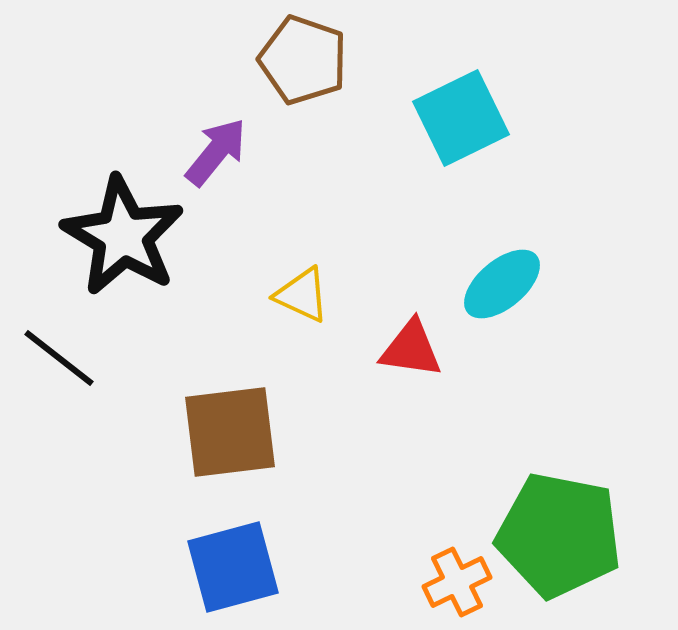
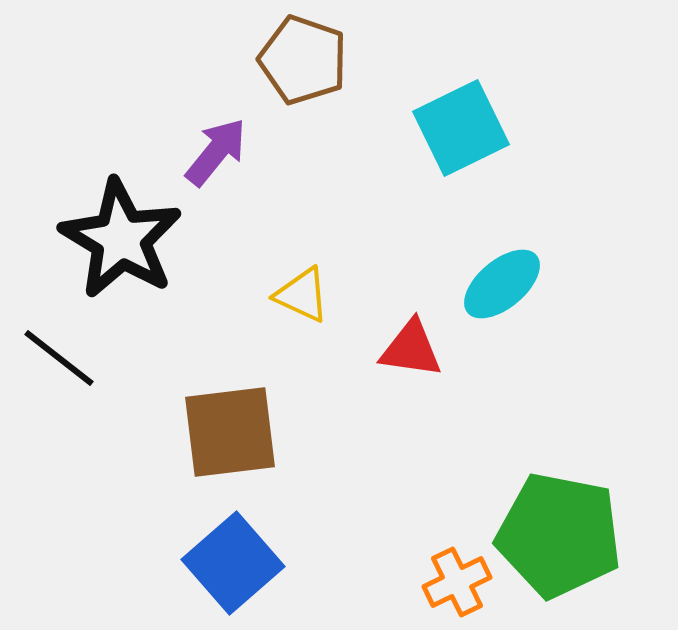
cyan square: moved 10 px down
black star: moved 2 px left, 3 px down
blue square: moved 4 px up; rotated 26 degrees counterclockwise
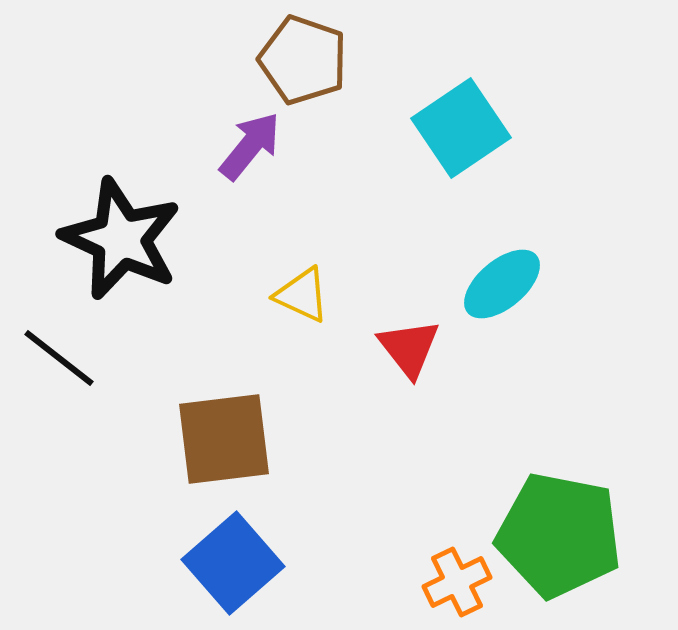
cyan square: rotated 8 degrees counterclockwise
purple arrow: moved 34 px right, 6 px up
black star: rotated 6 degrees counterclockwise
red triangle: moved 2 px left, 1 px up; rotated 44 degrees clockwise
brown square: moved 6 px left, 7 px down
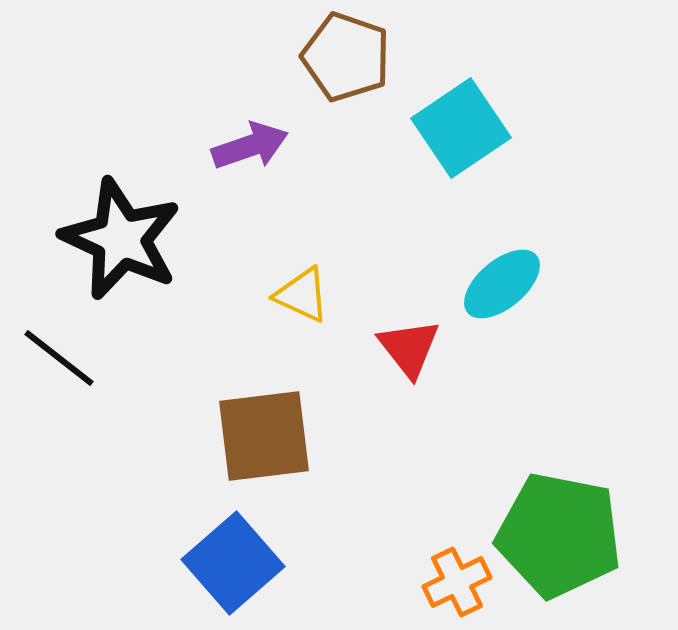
brown pentagon: moved 43 px right, 3 px up
purple arrow: rotated 32 degrees clockwise
brown square: moved 40 px right, 3 px up
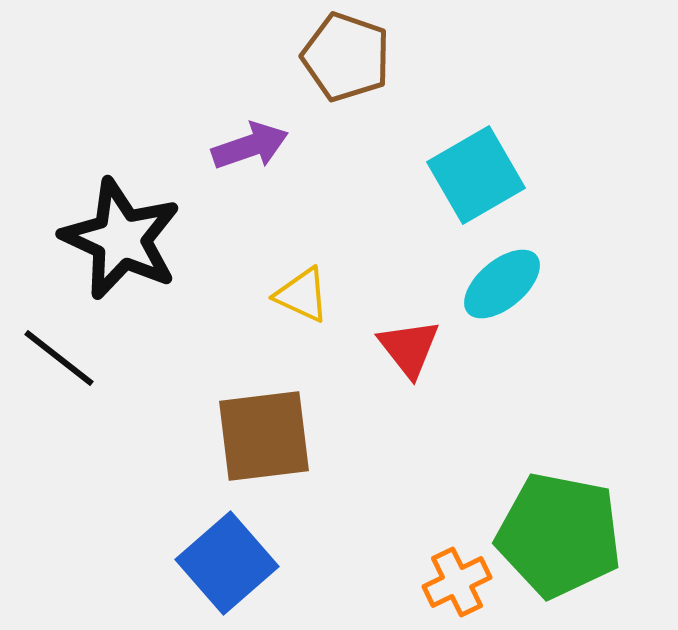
cyan square: moved 15 px right, 47 px down; rotated 4 degrees clockwise
blue square: moved 6 px left
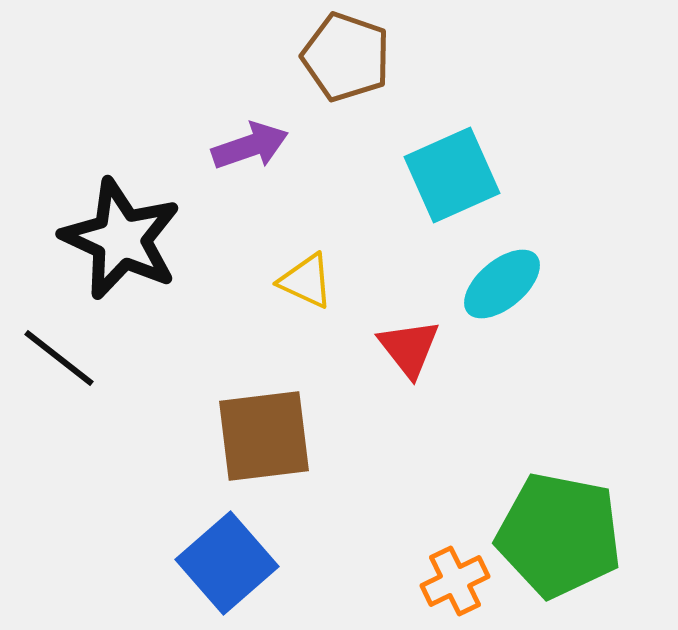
cyan square: moved 24 px left; rotated 6 degrees clockwise
yellow triangle: moved 4 px right, 14 px up
orange cross: moved 2 px left, 1 px up
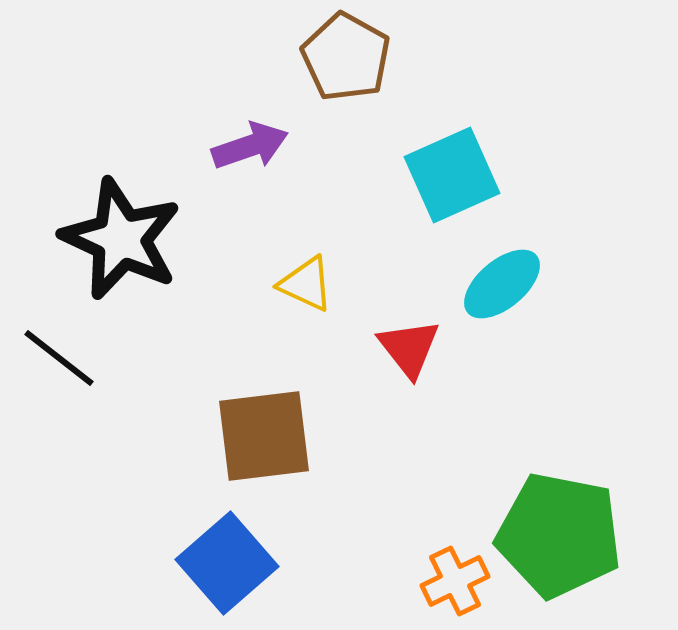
brown pentagon: rotated 10 degrees clockwise
yellow triangle: moved 3 px down
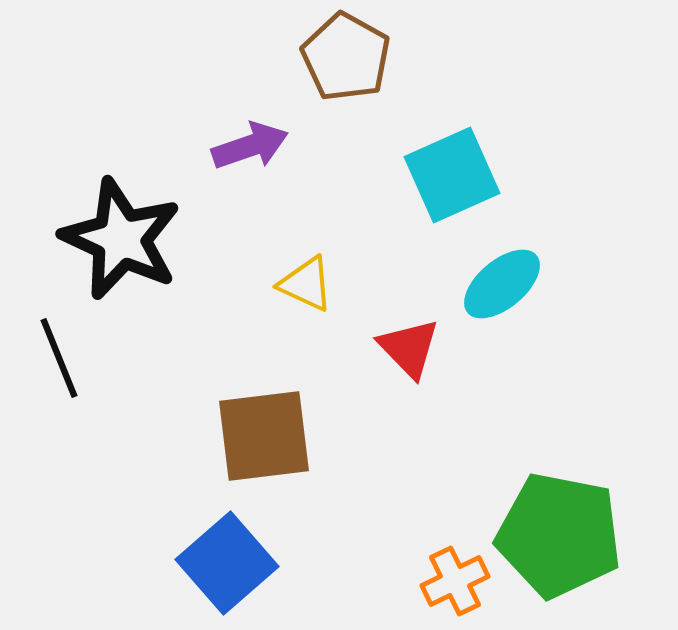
red triangle: rotated 6 degrees counterclockwise
black line: rotated 30 degrees clockwise
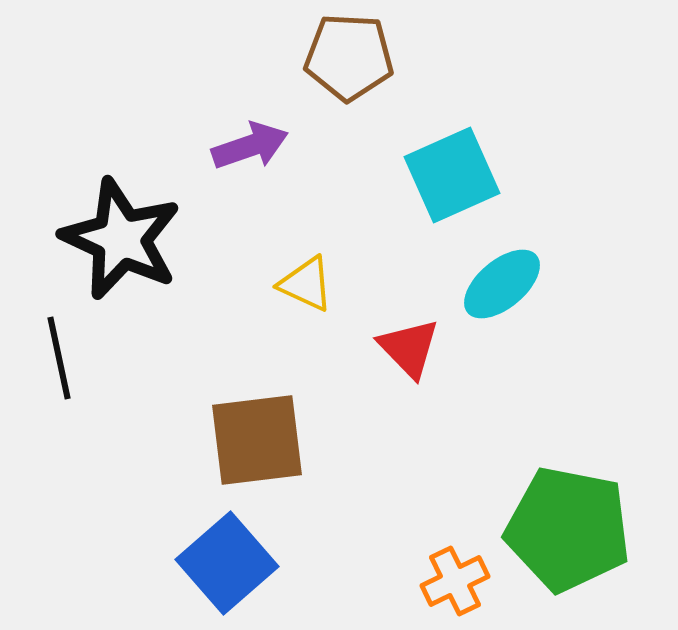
brown pentagon: moved 3 px right; rotated 26 degrees counterclockwise
black line: rotated 10 degrees clockwise
brown square: moved 7 px left, 4 px down
green pentagon: moved 9 px right, 6 px up
